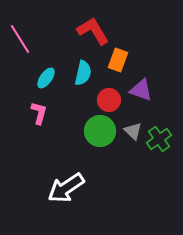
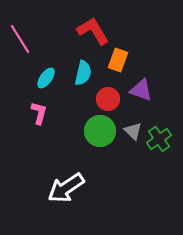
red circle: moved 1 px left, 1 px up
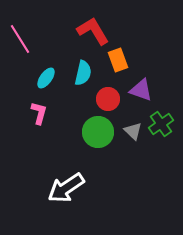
orange rectangle: rotated 40 degrees counterclockwise
green circle: moved 2 px left, 1 px down
green cross: moved 2 px right, 15 px up
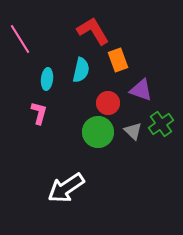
cyan semicircle: moved 2 px left, 3 px up
cyan ellipse: moved 1 px right, 1 px down; rotated 30 degrees counterclockwise
red circle: moved 4 px down
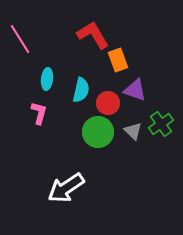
red L-shape: moved 4 px down
cyan semicircle: moved 20 px down
purple triangle: moved 6 px left
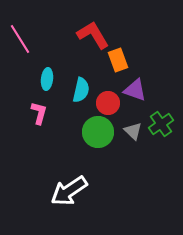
white arrow: moved 3 px right, 3 px down
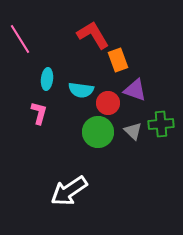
cyan semicircle: rotated 85 degrees clockwise
green cross: rotated 30 degrees clockwise
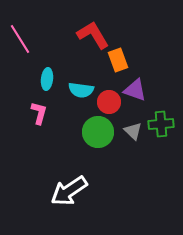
red circle: moved 1 px right, 1 px up
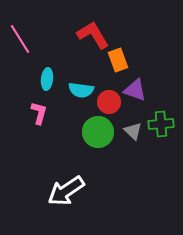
white arrow: moved 3 px left
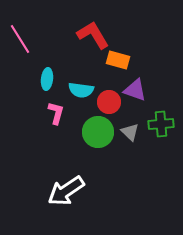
orange rectangle: rotated 55 degrees counterclockwise
pink L-shape: moved 17 px right
gray triangle: moved 3 px left, 1 px down
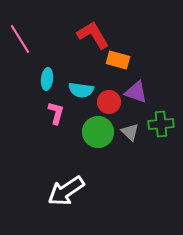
purple triangle: moved 1 px right, 2 px down
